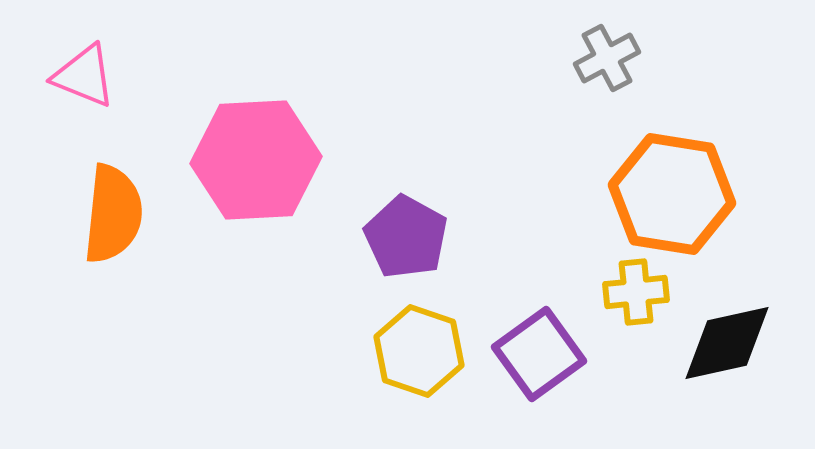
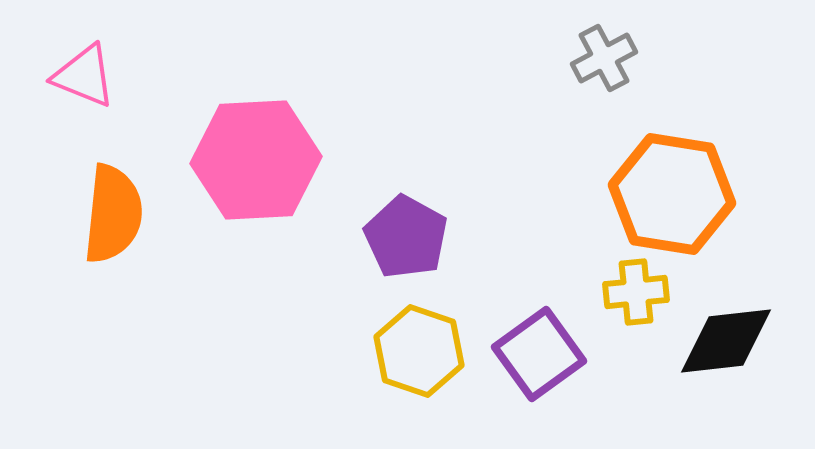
gray cross: moved 3 px left
black diamond: moved 1 px left, 2 px up; rotated 6 degrees clockwise
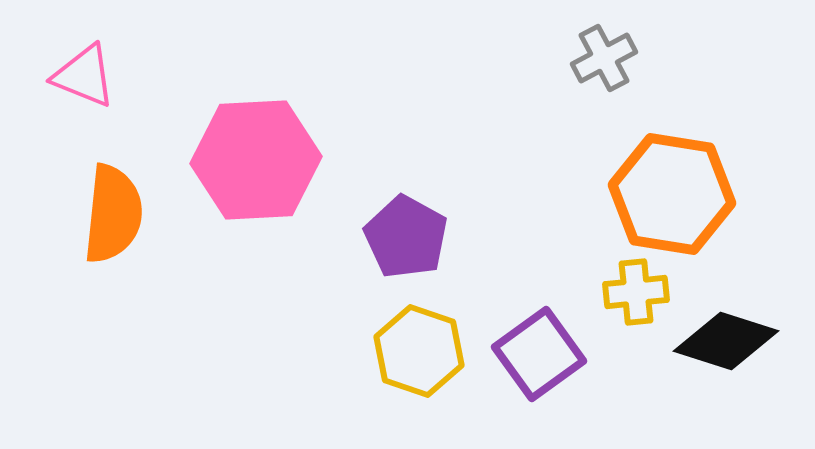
black diamond: rotated 24 degrees clockwise
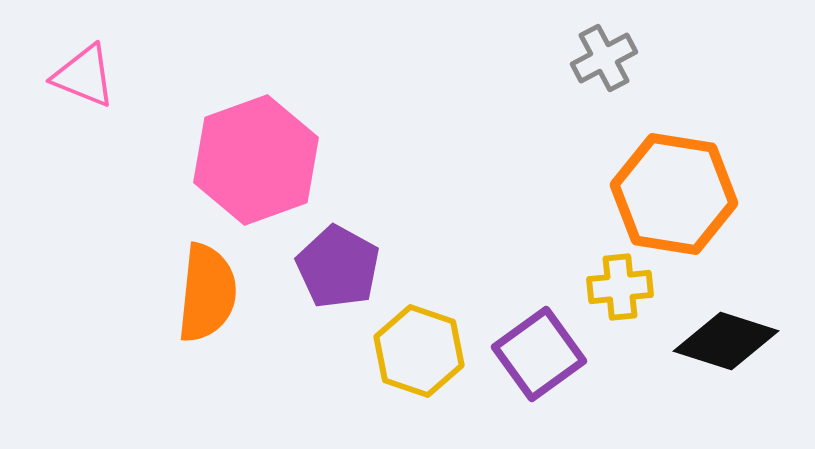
pink hexagon: rotated 17 degrees counterclockwise
orange hexagon: moved 2 px right
orange semicircle: moved 94 px right, 79 px down
purple pentagon: moved 68 px left, 30 px down
yellow cross: moved 16 px left, 5 px up
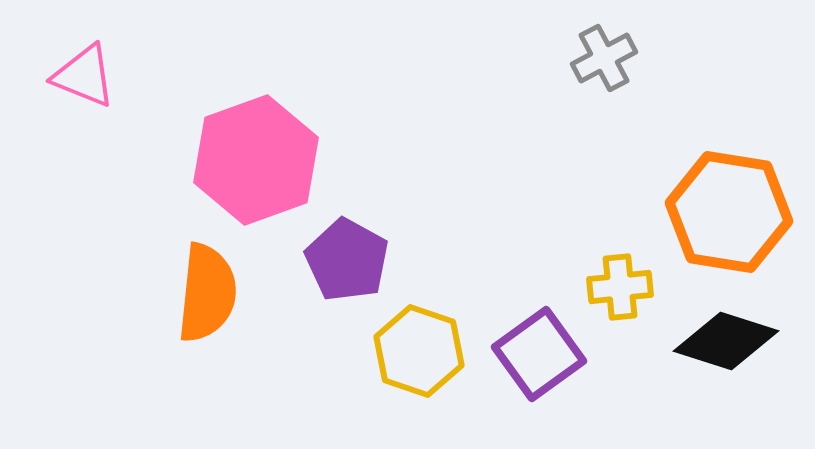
orange hexagon: moved 55 px right, 18 px down
purple pentagon: moved 9 px right, 7 px up
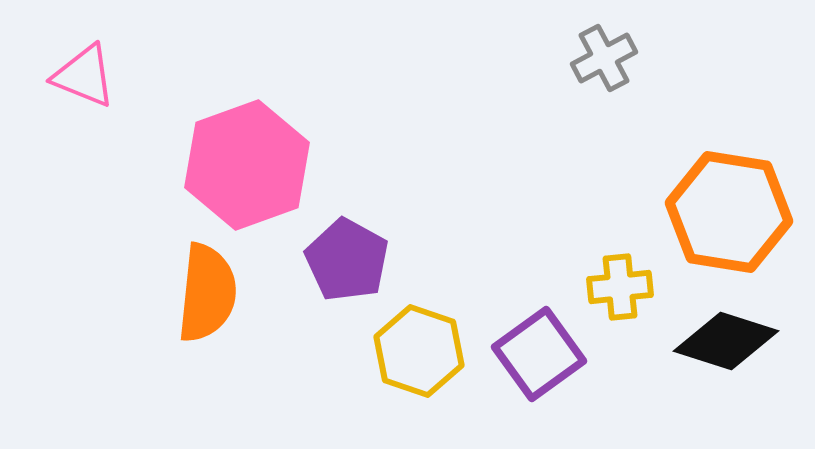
pink hexagon: moved 9 px left, 5 px down
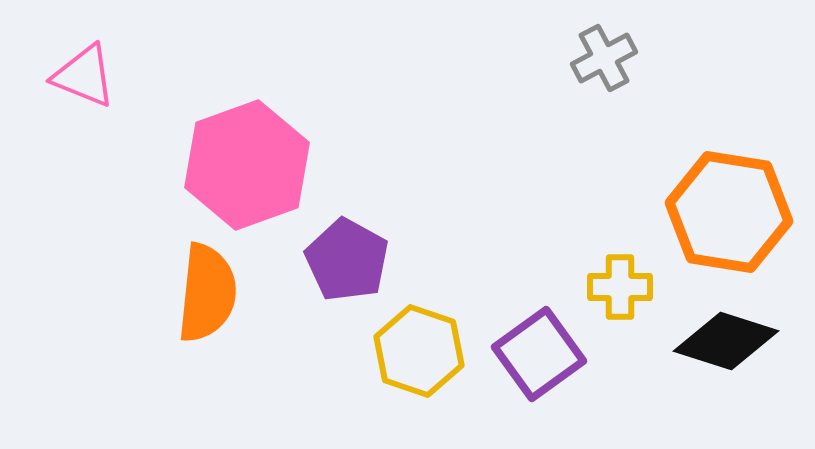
yellow cross: rotated 6 degrees clockwise
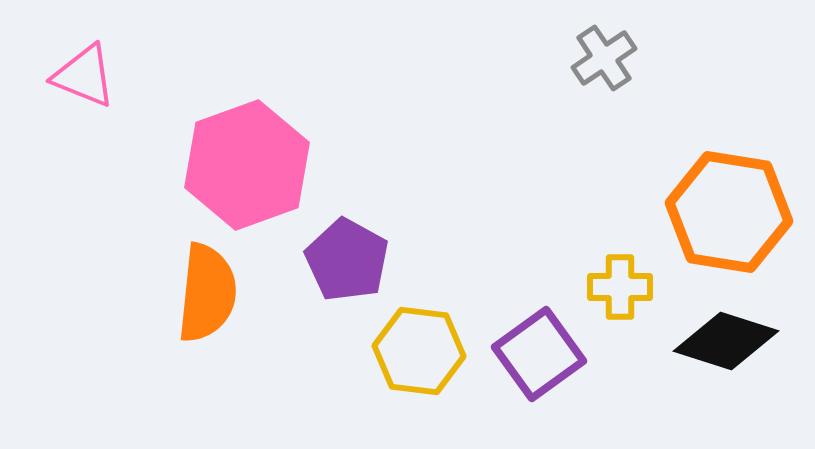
gray cross: rotated 6 degrees counterclockwise
yellow hexagon: rotated 12 degrees counterclockwise
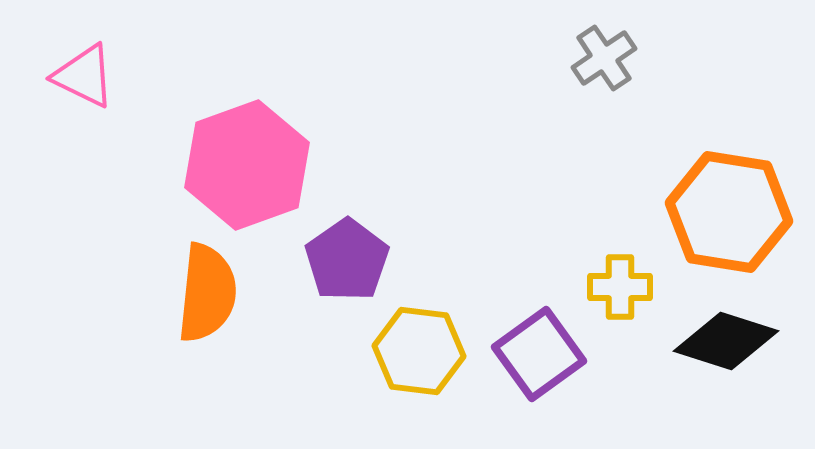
pink triangle: rotated 4 degrees clockwise
purple pentagon: rotated 8 degrees clockwise
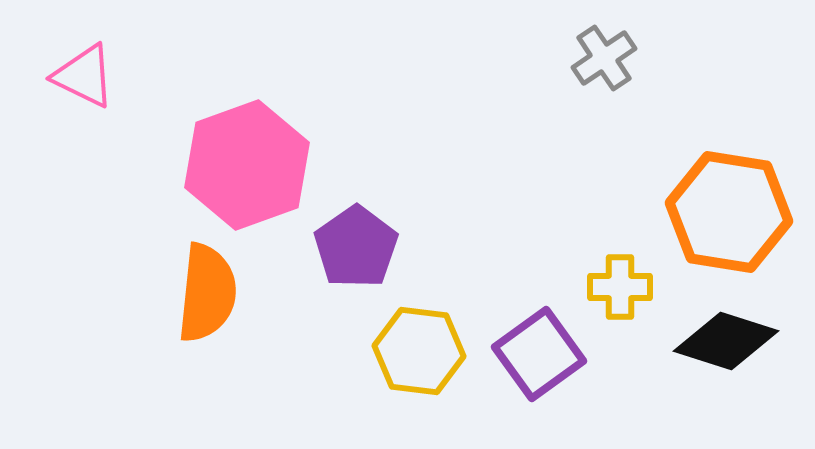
purple pentagon: moved 9 px right, 13 px up
